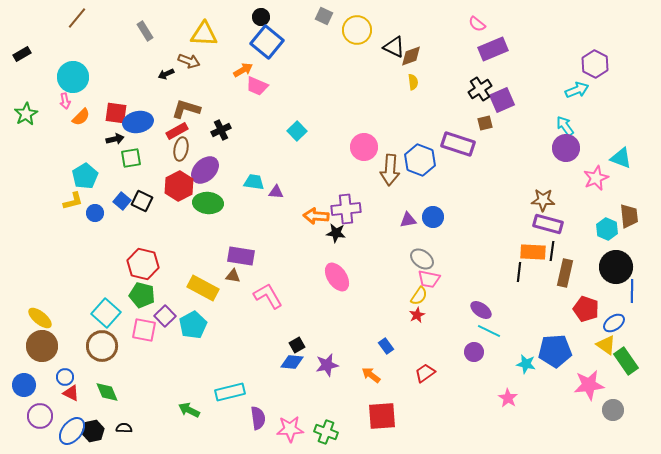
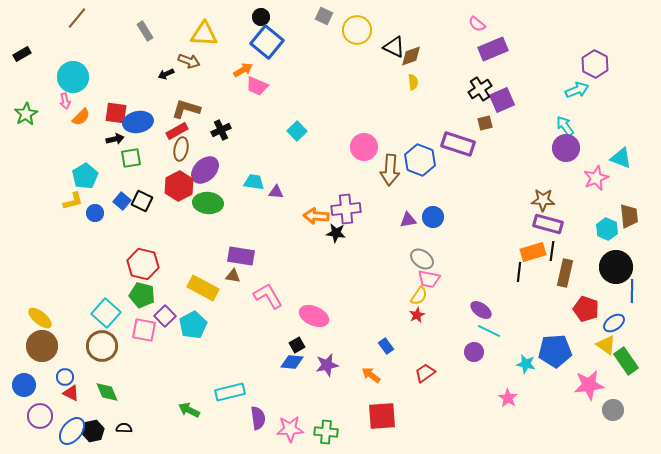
orange rectangle at (533, 252): rotated 20 degrees counterclockwise
pink ellipse at (337, 277): moved 23 px left, 39 px down; rotated 32 degrees counterclockwise
green cross at (326, 432): rotated 15 degrees counterclockwise
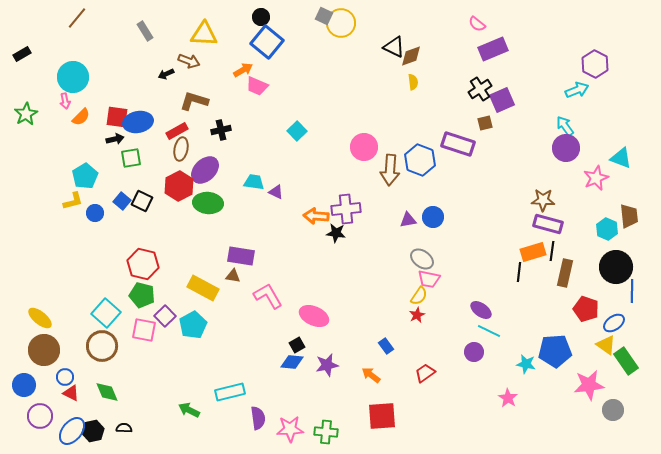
yellow circle at (357, 30): moved 16 px left, 7 px up
brown L-shape at (186, 109): moved 8 px right, 8 px up
red square at (116, 113): moved 1 px right, 4 px down
black cross at (221, 130): rotated 12 degrees clockwise
purple triangle at (276, 192): rotated 21 degrees clockwise
brown circle at (42, 346): moved 2 px right, 4 px down
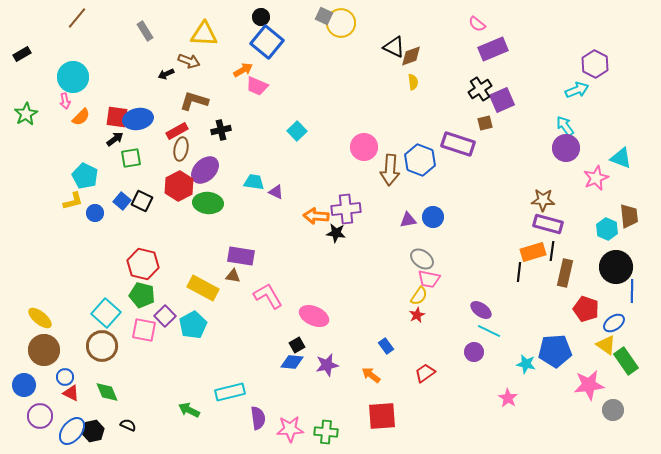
blue ellipse at (138, 122): moved 3 px up
black arrow at (115, 139): rotated 24 degrees counterclockwise
cyan pentagon at (85, 176): rotated 15 degrees counterclockwise
black semicircle at (124, 428): moved 4 px right, 3 px up; rotated 21 degrees clockwise
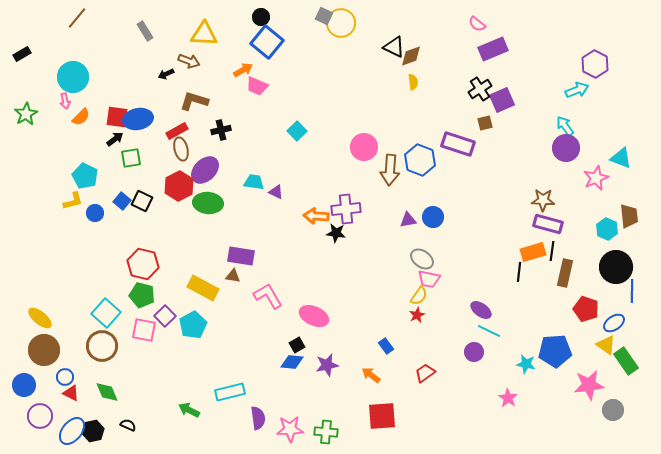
brown ellipse at (181, 149): rotated 25 degrees counterclockwise
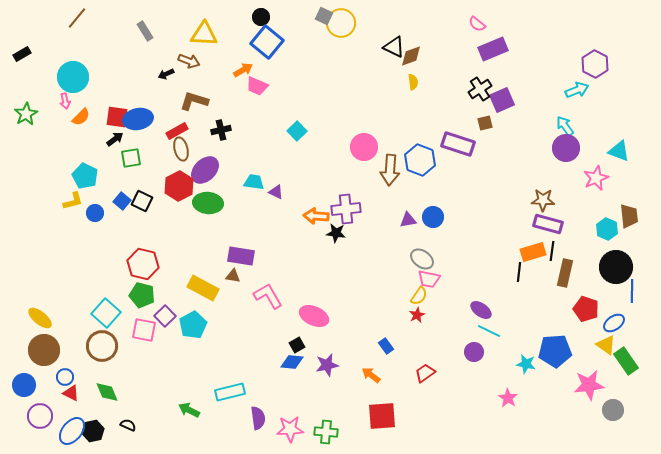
cyan triangle at (621, 158): moved 2 px left, 7 px up
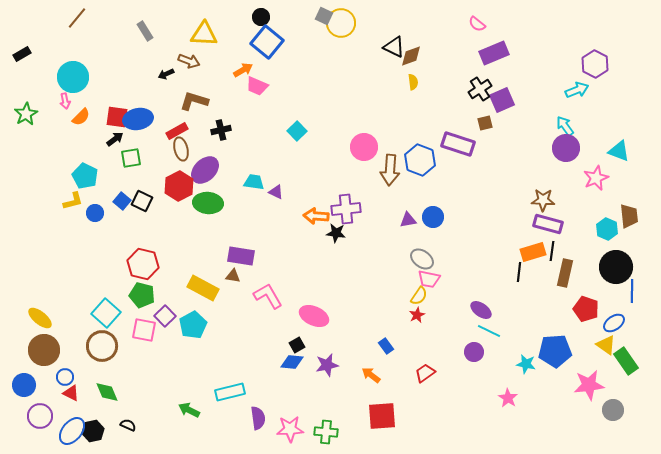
purple rectangle at (493, 49): moved 1 px right, 4 px down
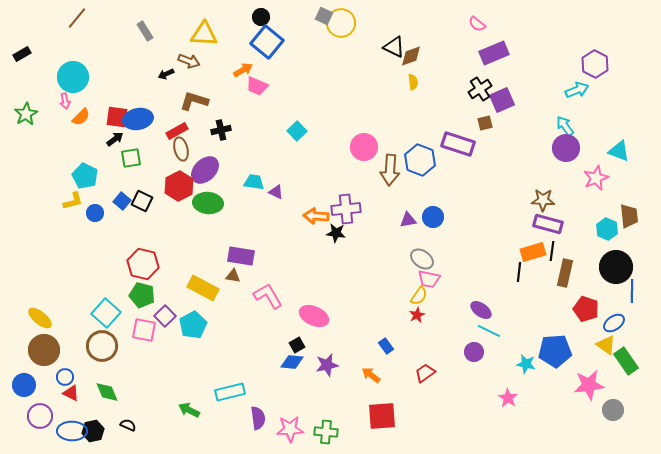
blue ellipse at (72, 431): rotated 52 degrees clockwise
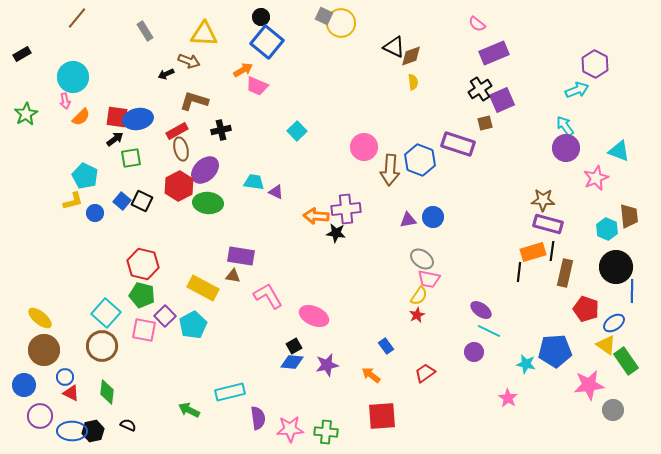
black square at (297, 345): moved 3 px left, 1 px down
green diamond at (107, 392): rotated 30 degrees clockwise
